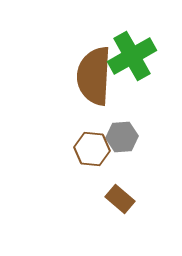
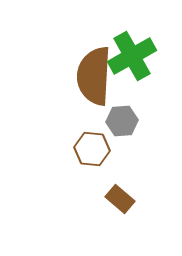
gray hexagon: moved 16 px up
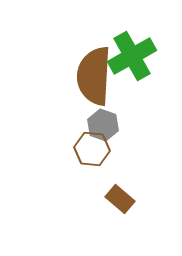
gray hexagon: moved 19 px left, 4 px down; rotated 24 degrees clockwise
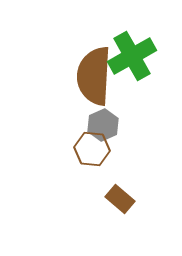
gray hexagon: rotated 16 degrees clockwise
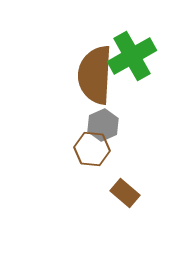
brown semicircle: moved 1 px right, 1 px up
brown rectangle: moved 5 px right, 6 px up
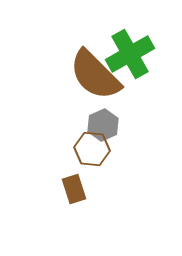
green cross: moved 2 px left, 2 px up
brown semicircle: rotated 48 degrees counterclockwise
brown rectangle: moved 51 px left, 4 px up; rotated 32 degrees clockwise
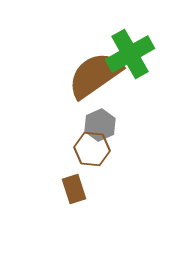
brown semicircle: rotated 100 degrees clockwise
gray hexagon: moved 3 px left
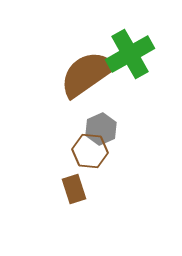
brown semicircle: moved 8 px left, 1 px up
gray hexagon: moved 1 px right, 4 px down
brown hexagon: moved 2 px left, 2 px down
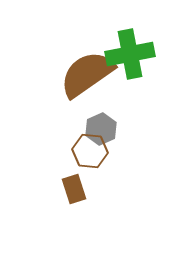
green cross: rotated 18 degrees clockwise
